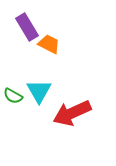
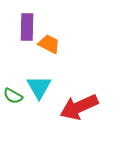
purple rectangle: rotated 32 degrees clockwise
cyan triangle: moved 4 px up
red arrow: moved 7 px right, 6 px up
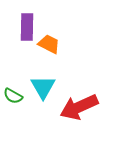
cyan triangle: moved 4 px right
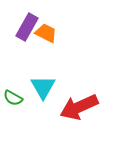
purple rectangle: rotated 28 degrees clockwise
orange trapezoid: moved 3 px left, 11 px up
green semicircle: moved 2 px down
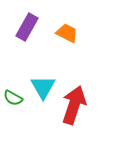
orange trapezoid: moved 21 px right
red arrow: moved 5 px left, 2 px up; rotated 132 degrees clockwise
